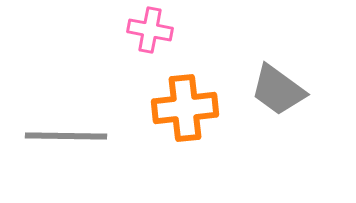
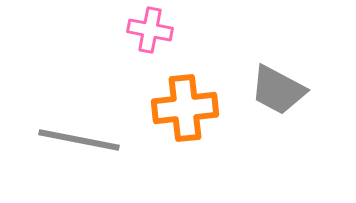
gray trapezoid: rotated 8 degrees counterclockwise
gray line: moved 13 px right, 4 px down; rotated 10 degrees clockwise
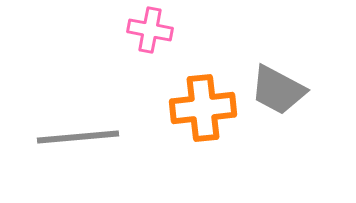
orange cross: moved 18 px right
gray line: moved 1 px left, 3 px up; rotated 16 degrees counterclockwise
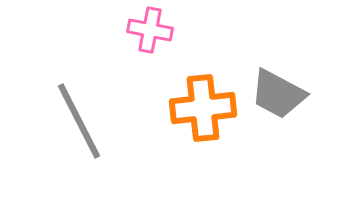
gray trapezoid: moved 4 px down
gray line: moved 1 px right, 16 px up; rotated 68 degrees clockwise
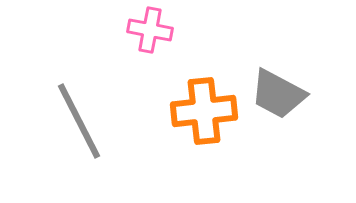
orange cross: moved 1 px right, 3 px down
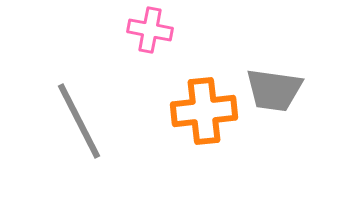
gray trapezoid: moved 4 px left, 4 px up; rotated 20 degrees counterclockwise
